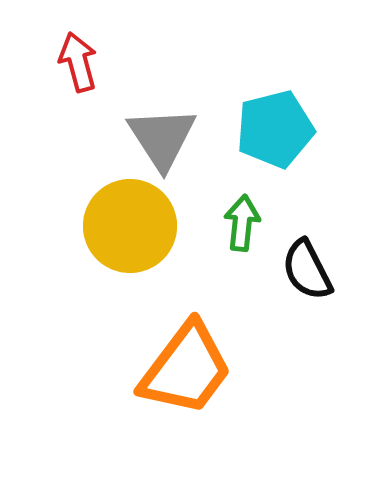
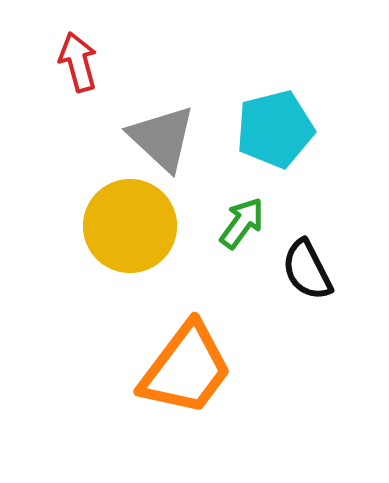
gray triangle: rotated 14 degrees counterclockwise
green arrow: rotated 30 degrees clockwise
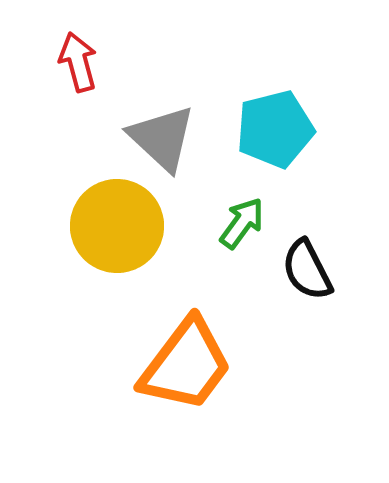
yellow circle: moved 13 px left
orange trapezoid: moved 4 px up
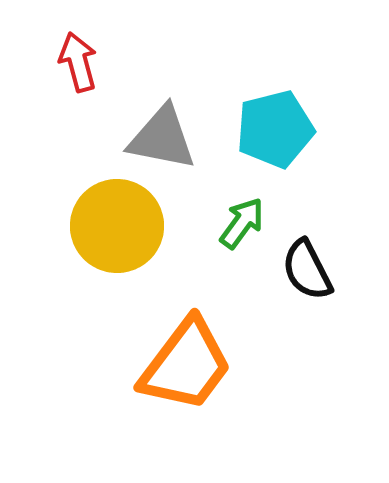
gray triangle: rotated 32 degrees counterclockwise
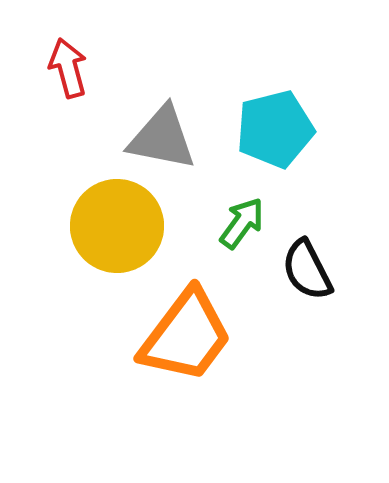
red arrow: moved 10 px left, 6 px down
orange trapezoid: moved 29 px up
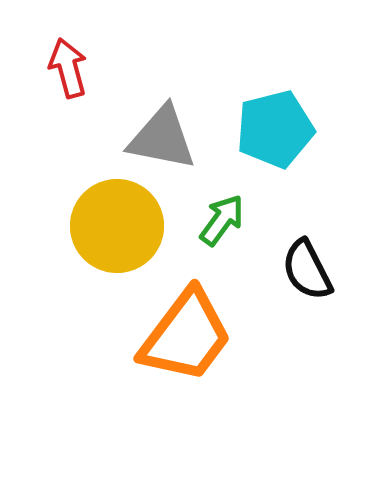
green arrow: moved 20 px left, 3 px up
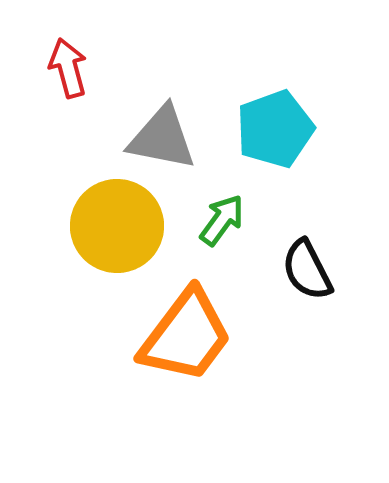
cyan pentagon: rotated 6 degrees counterclockwise
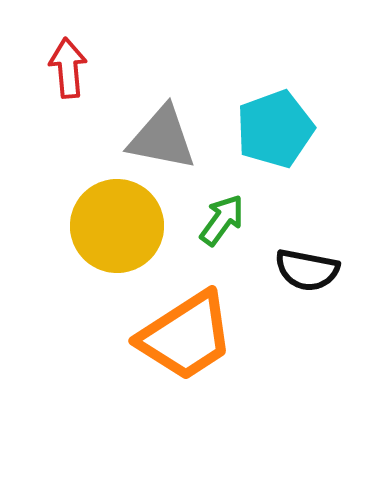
red arrow: rotated 10 degrees clockwise
black semicircle: rotated 52 degrees counterclockwise
orange trapezoid: rotated 20 degrees clockwise
